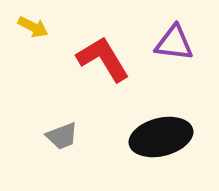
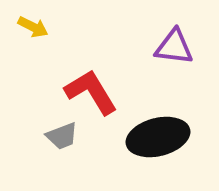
purple triangle: moved 4 px down
red L-shape: moved 12 px left, 33 px down
black ellipse: moved 3 px left
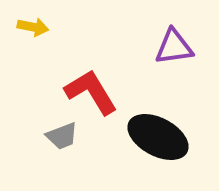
yellow arrow: rotated 16 degrees counterclockwise
purple triangle: rotated 15 degrees counterclockwise
black ellipse: rotated 42 degrees clockwise
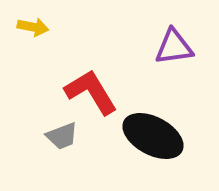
black ellipse: moved 5 px left, 1 px up
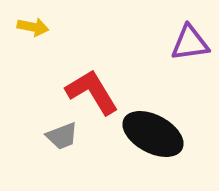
purple triangle: moved 16 px right, 4 px up
red L-shape: moved 1 px right
black ellipse: moved 2 px up
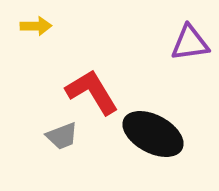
yellow arrow: moved 3 px right, 1 px up; rotated 12 degrees counterclockwise
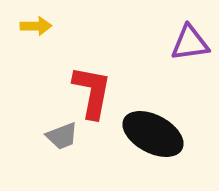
red L-shape: rotated 42 degrees clockwise
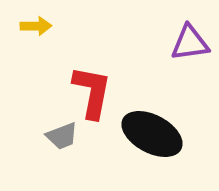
black ellipse: moved 1 px left
